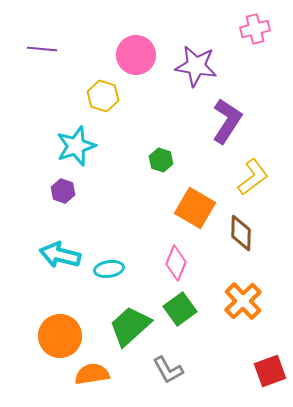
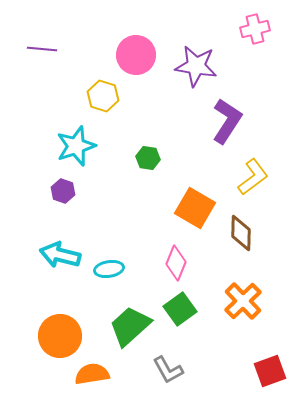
green hexagon: moved 13 px left, 2 px up; rotated 10 degrees counterclockwise
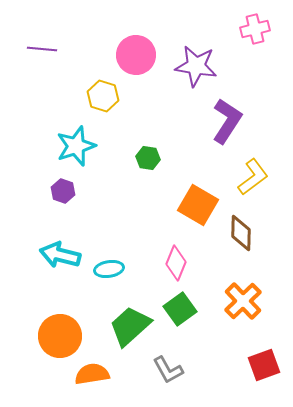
orange square: moved 3 px right, 3 px up
red square: moved 6 px left, 6 px up
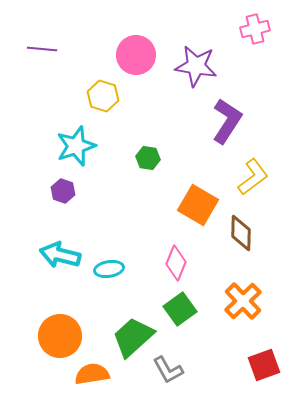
green trapezoid: moved 3 px right, 11 px down
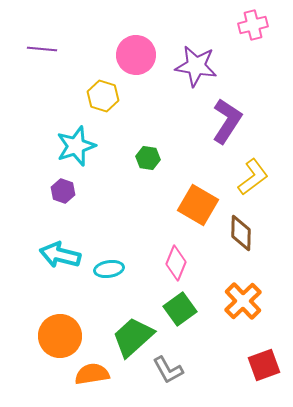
pink cross: moved 2 px left, 4 px up
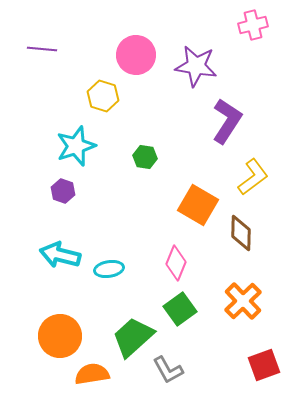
green hexagon: moved 3 px left, 1 px up
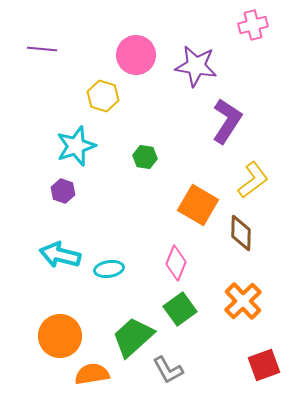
yellow L-shape: moved 3 px down
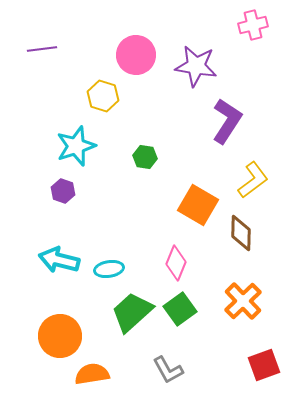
purple line: rotated 12 degrees counterclockwise
cyan arrow: moved 1 px left, 5 px down
green trapezoid: moved 1 px left, 25 px up
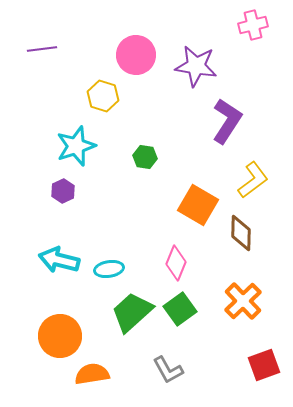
purple hexagon: rotated 15 degrees clockwise
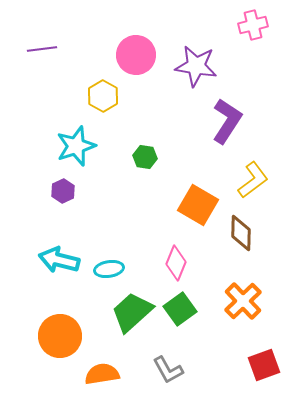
yellow hexagon: rotated 12 degrees clockwise
orange semicircle: moved 10 px right
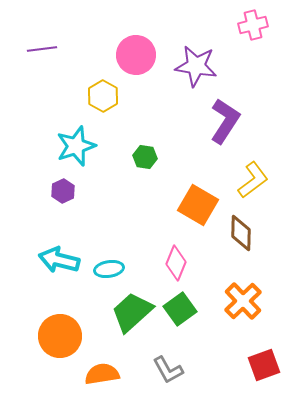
purple L-shape: moved 2 px left
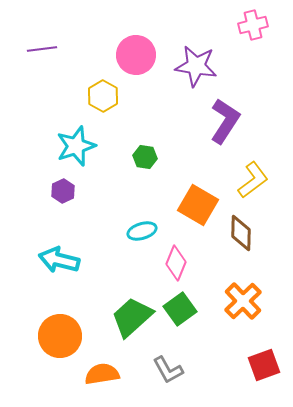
cyan ellipse: moved 33 px right, 38 px up; rotated 8 degrees counterclockwise
green trapezoid: moved 5 px down
